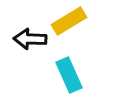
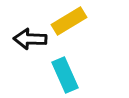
cyan rectangle: moved 4 px left
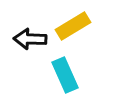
yellow rectangle: moved 4 px right, 5 px down
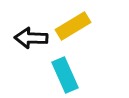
black arrow: moved 1 px right, 1 px up
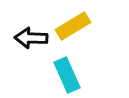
cyan rectangle: moved 2 px right
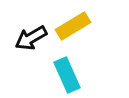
black arrow: rotated 32 degrees counterclockwise
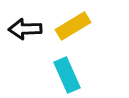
black arrow: moved 6 px left, 9 px up; rotated 28 degrees clockwise
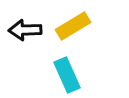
black arrow: moved 1 px down
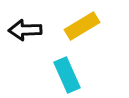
yellow rectangle: moved 9 px right
